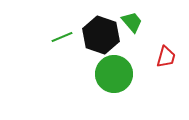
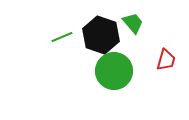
green trapezoid: moved 1 px right, 1 px down
red trapezoid: moved 3 px down
green circle: moved 3 px up
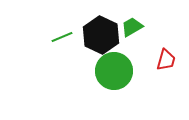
green trapezoid: moved 1 px left, 4 px down; rotated 80 degrees counterclockwise
black hexagon: rotated 6 degrees clockwise
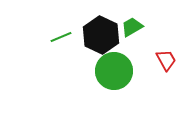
green line: moved 1 px left
red trapezoid: rotated 45 degrees counterclockwise
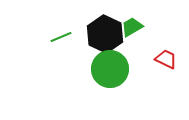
black hexagon: moved 4 px right, 1 px up
red trapezoid: moved 1 px up; rotated 35 degrees counterclockwise
green circle: moved 4 px left, 2 px up
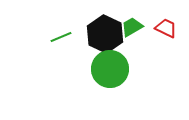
red trapezoid: moved 31 px up
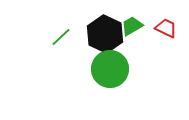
green trapezoid: moved 1 px up
green line: rotated 20 degrees counterclockwise
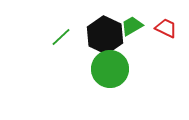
black hexagon: moved 1 px down
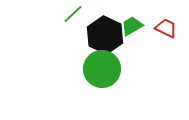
green line: moved 12 px right, 23 px up
green circle: moved 8 px left
